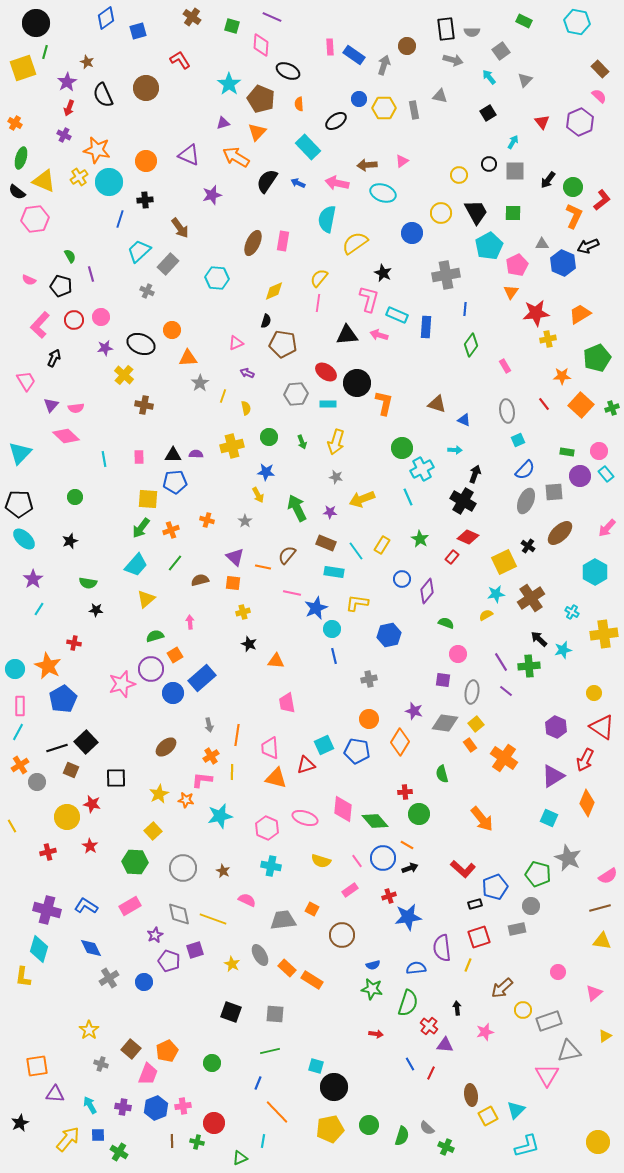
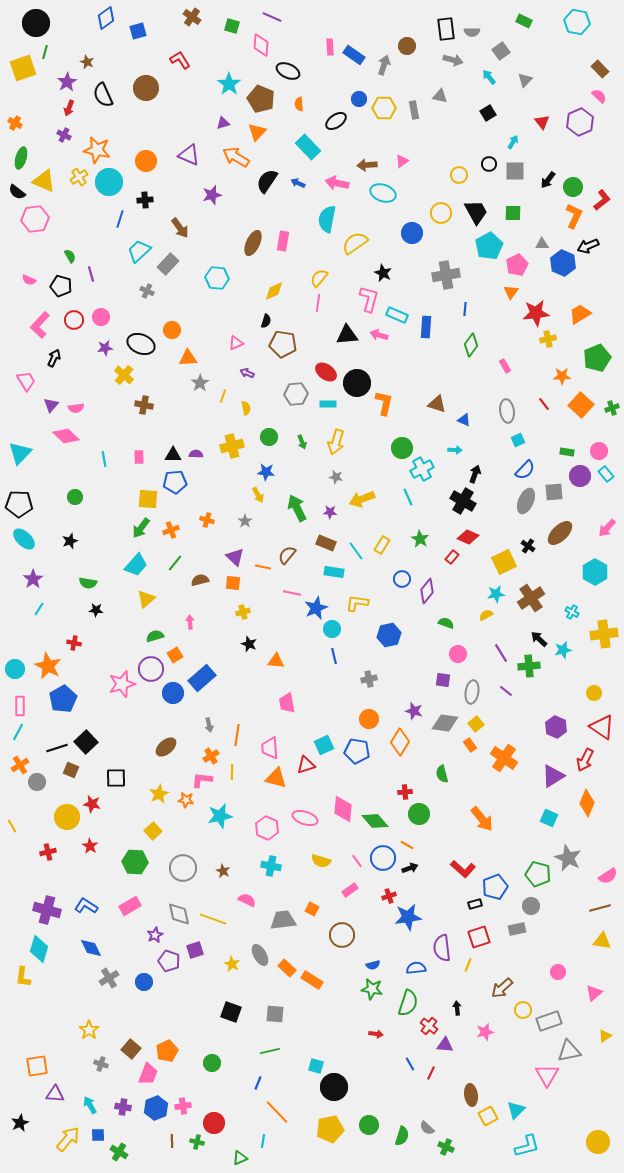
purple line at (501, 662): moved 9 px up
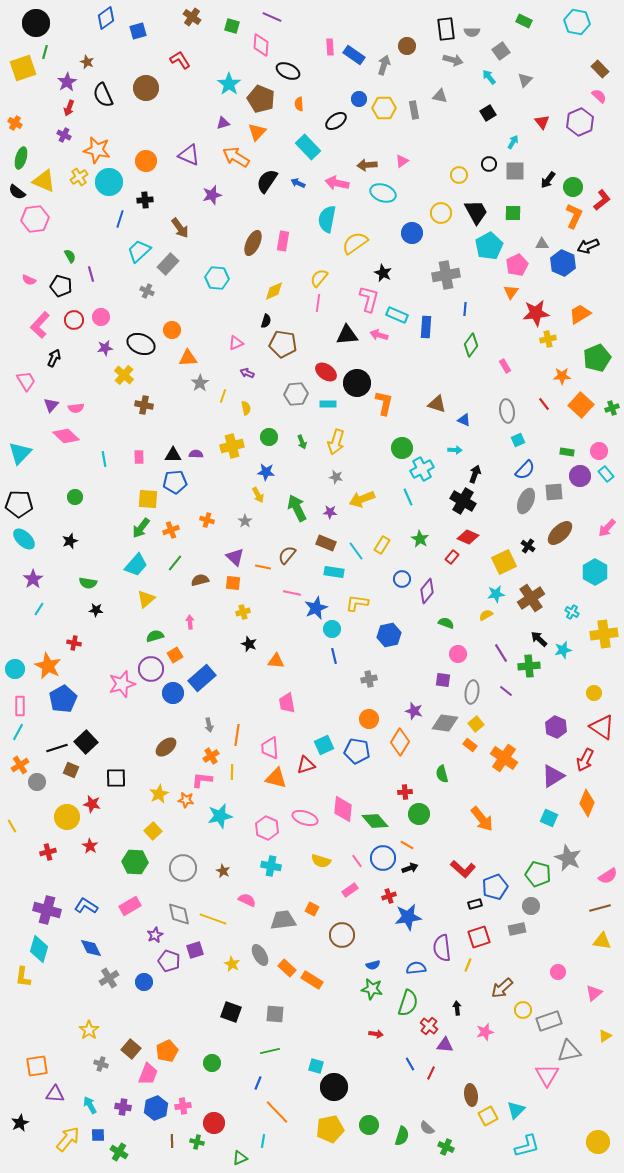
orange rectangle at (470, 745): rotated 16 degrees counterclockwise
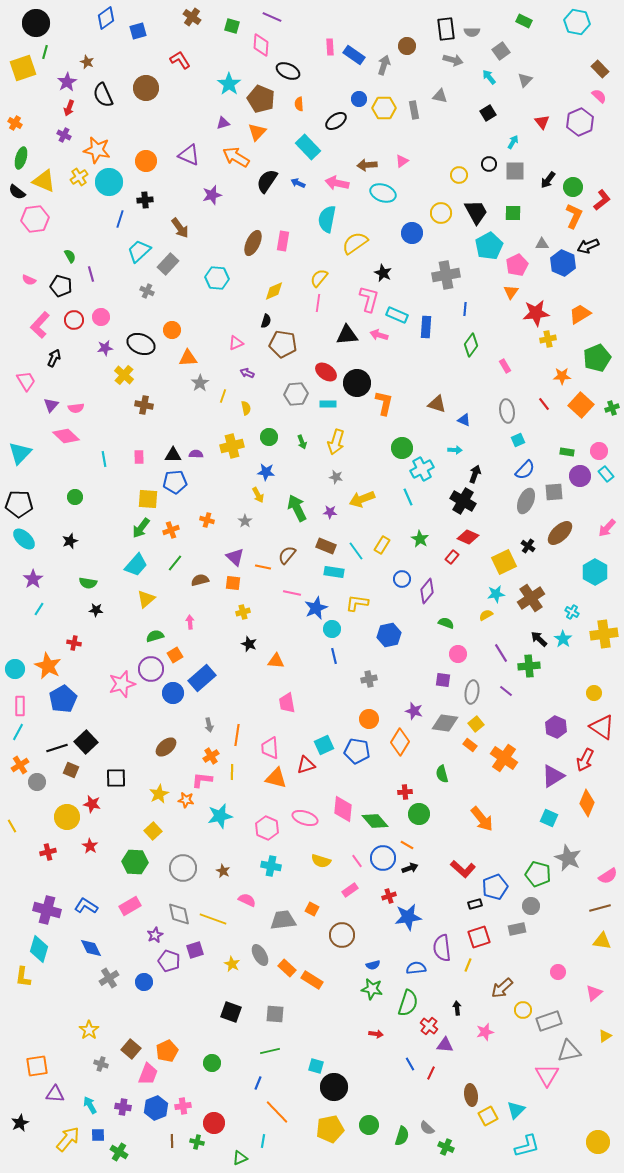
brown rectangle at (326, 543): moved 3 px down
cyan star at (563, 650): moved 11 px up; rotated 24 degrees counterclockwise
